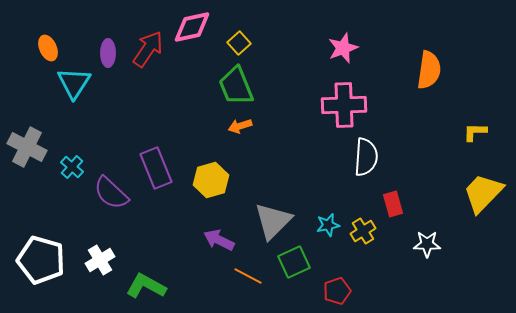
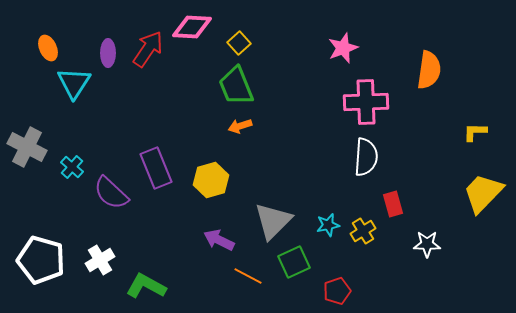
pink diamond: rotated 15 degrees clockwise
pink cross: moved 22 px right, 3 px up
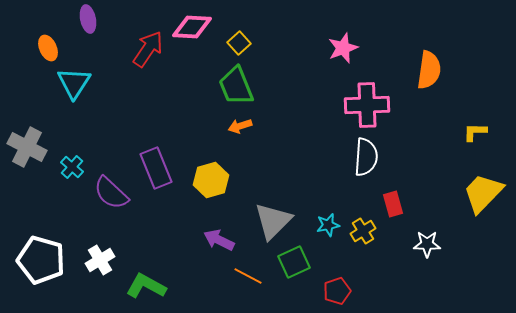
purple ellipse: moved 20 px left, 34 px up; rotated 12 degrees counterclockwise
pink cross: moved 1 px right, 3 px down
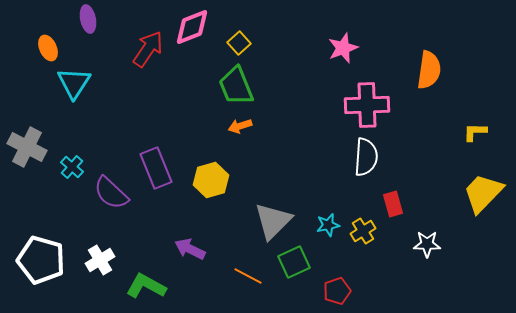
pink diamond: rotated 24 degrees counterclockwise
purple arrow: moved 29 px left, 9 px down
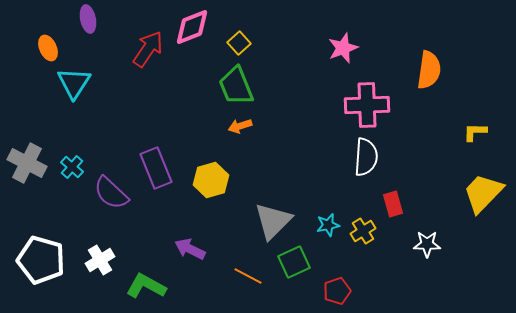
gray cross: moved 16 px down
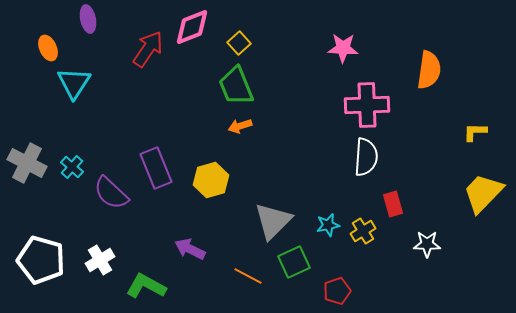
pink star: rotated 24 degrees clockwise
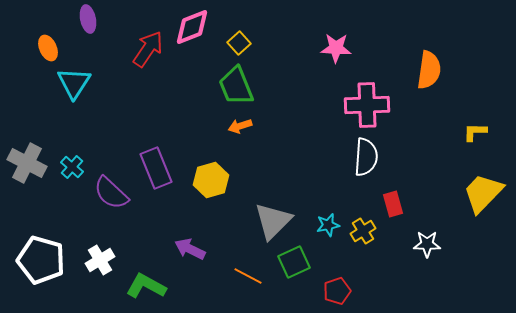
pink star: moved 7 px left
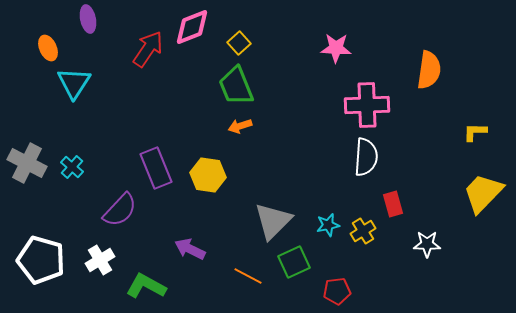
yellow hexagon: moved 3 px left, 5 px up; rotated 24 degrees clockwise
purple semicircle: moved 9 px right, 17 px down; rotated 90 degrees counterclockwise
red pentagon: rotated 12 degrees clockwise
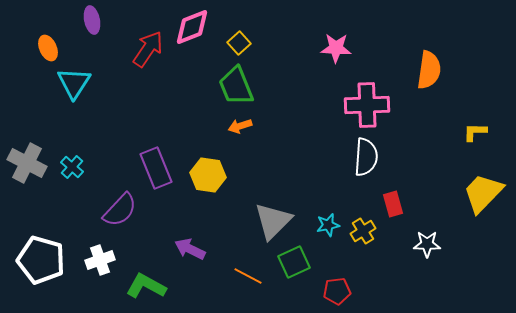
purple ellipse: moved 4 px right, 1 px down
white cross: rotated 12 degrees clockwise
